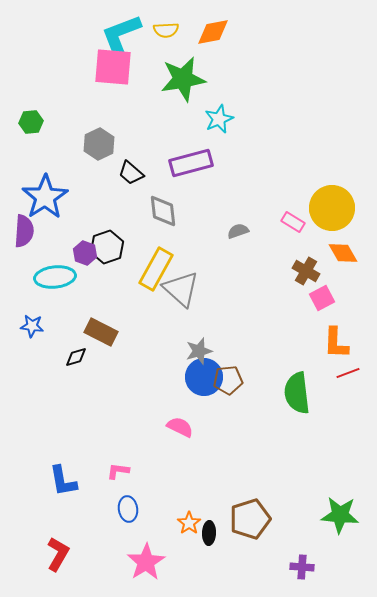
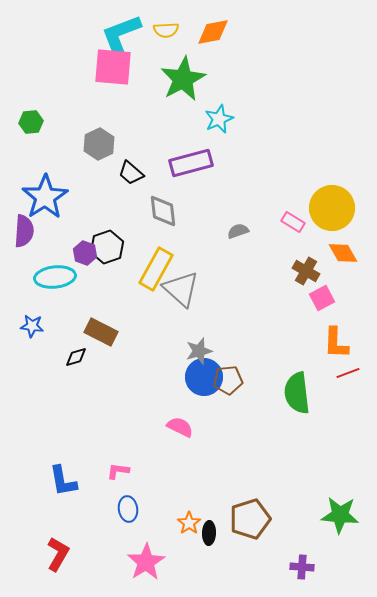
green star at (183, 79): rotated 18 degrees counterclockwise
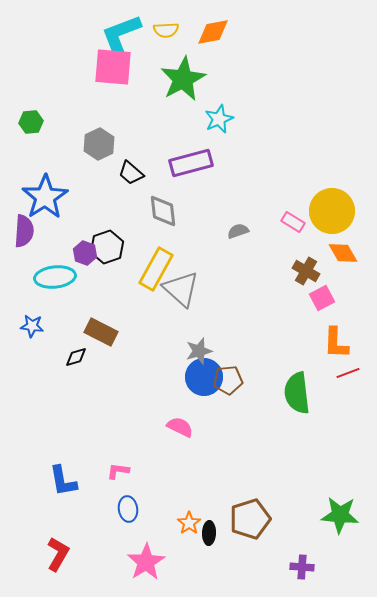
yellow circle at (332, 208): moved 3 px down
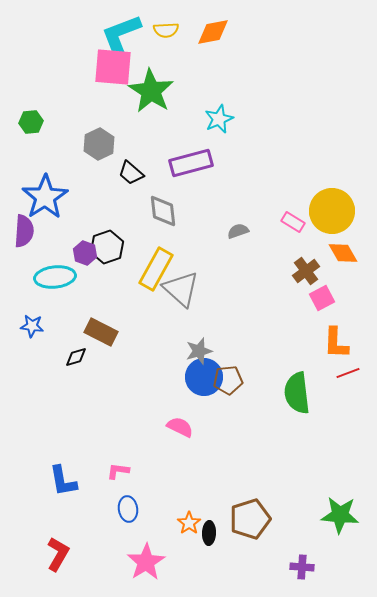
green star at (183, 79): moved 32 px left, 12 px down; rotated 12 degrees counterclockwise
brown cross at (306, 271): rotated 24 degrees clockwise
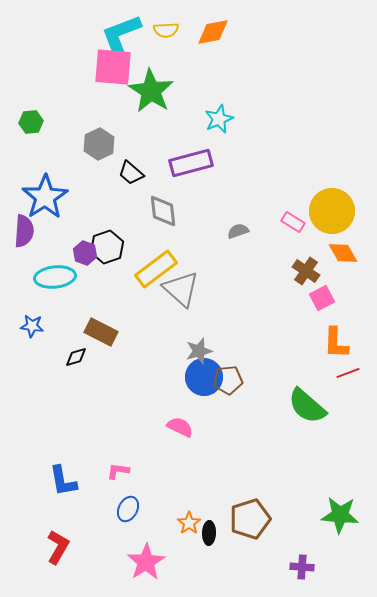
yellow rectangle at (156, 269): rotated 24 degrees clockwise
brown cross at (306, 271): rotated 20 degrees counterclockwise
green semicircle at (297, 393): moved 10 px right, 13 px down; rotated 42 degrees counterclockwise
blue ellipse at (128, 509): rotated 35 degrees clockwise
red L-shape at (58, 554): moved 7 px up
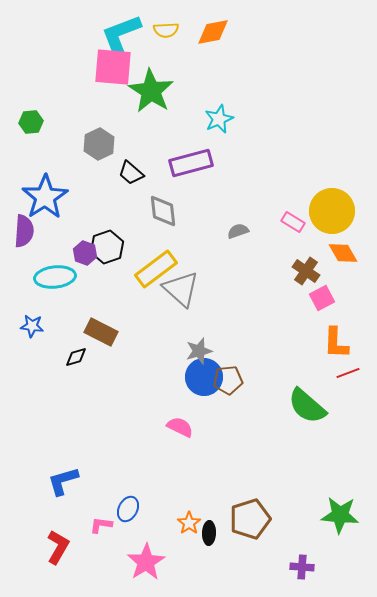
pink L-shape at (118, 471): moved 17 px left, 54 px down
blue L-shape at (63, 481): rotated 84 degrees clockwise
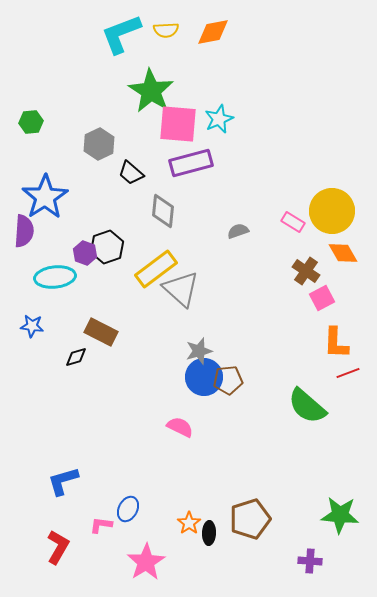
pink square at (113, 67): moved 65 px right, 57 px down
gray diamond at (163, 211): rotated 12 degrees clockwise
purple cross at (302, 567): moved 8 px right, 6 px up
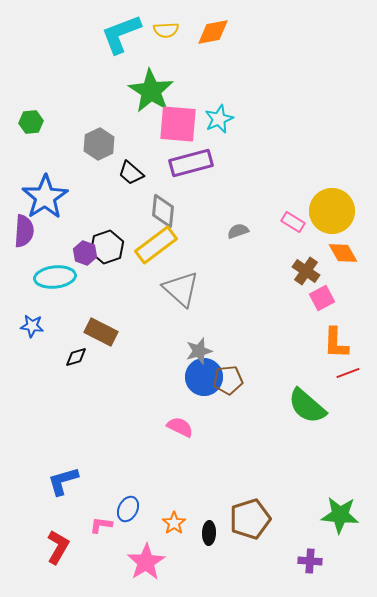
yellow rectangle at (156, 269): moved 24 px up
orange star at (189, 523): moved 15 px left
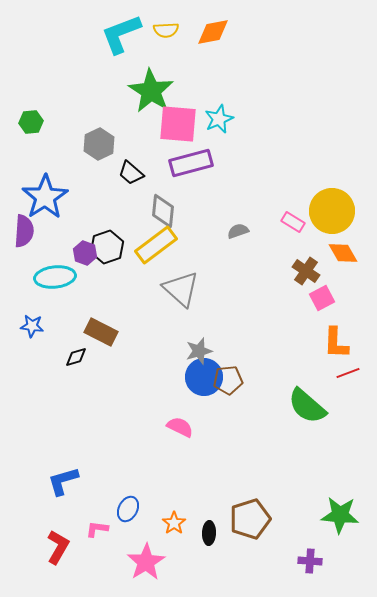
pink L-shape at (101, 525): moved 4 px left, 4 px down
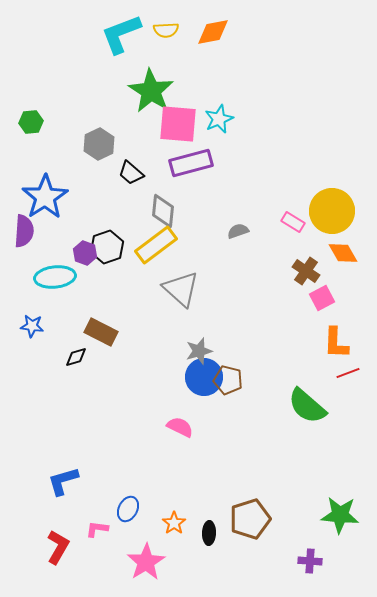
brown pentagon at (228, 380): rotated 20 degrees clockwise
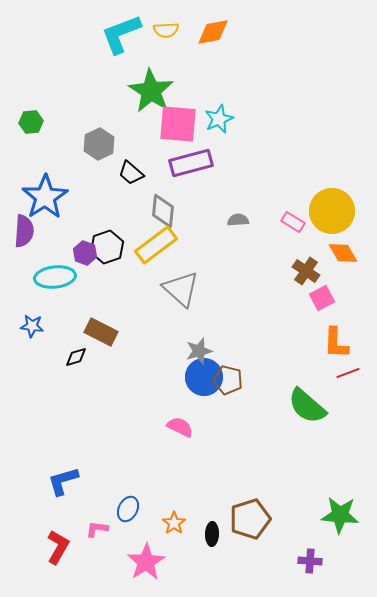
gray semicircle at (238, 231): moved 11 px up; rotated 15 degrees clockwise
black ellipse at (209, 533): moved 3 px right, 1 px down
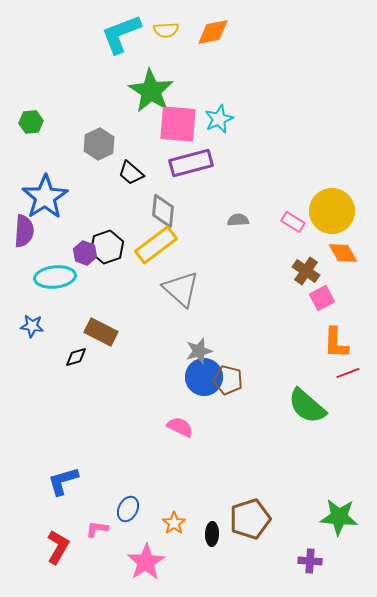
green star at (340, 515): moved 1 px left, 2 px down
